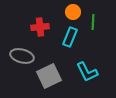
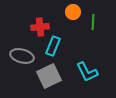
cyan rectangle: moved 17 px left, 9 px down
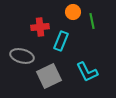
green line: moved 1 px left, 1 px up; rotated 14 degrees counterclockwise
cyan rectangle: moved 8 px right, 5 px up
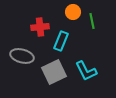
cyan L-shape: moved 1 px left, 1 px up
gray square: moved 5 px right, 4 px up
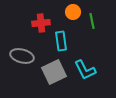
red cross: moved 1 px right, 4 px up
cyan rectangle: rotated 30 degrees counterclockwise
cyan L-shape: moved 1 px left, 1 px up
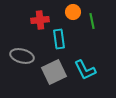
red cross: moved 1 px left, 3 px up
cyan rectangle: moved 2 px left, 2 px up
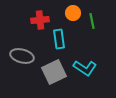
orange circle: moved 1 px down
cyan L-shape: moved 2 px up; rotated 30 degrees counterclockwise
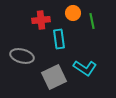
red cross: moved 1 px right
gray square: moved 5 px down
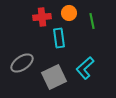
orange circle: moved 4 px left
red cross: moved 1 px right, 3 px up
cyan rectangle: moved 1 px up
gray ellipse: moved 7 px down; rotated 50 degrees counterclockwise
cyan L-shape: rotated 105 degrees clockwise
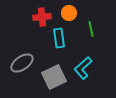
green line: moved 1 px left, 8 px down
cyan L-shape: moved 2 px left
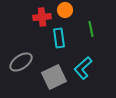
orange circle: moved 4 px left, 3 px up
gray ellipse: moved 1 px left, 1 px up
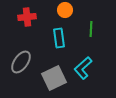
red cross: moved 15 px left
green line: rotated 14 degrees clockwise
gray ellipse: rotated 20 degrees counterclockwise
gray square: moved 1 px down
